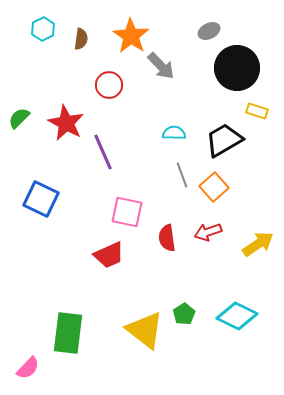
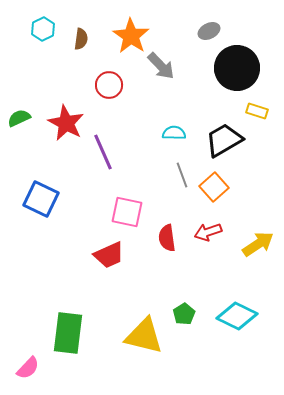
green semicircle: rotated 20 degrees clockwise
yellow triangle: moved 1 px left, 6 px down; rotated 24 degrees counterclockwise
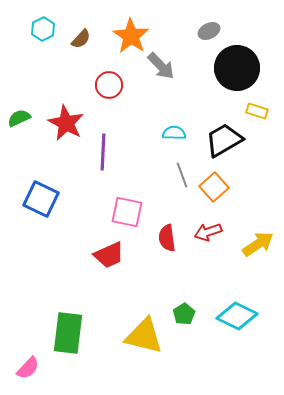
brown semicircle: rotated 35 degrees clockwise
purple line: rotated 27 degrees clockwise
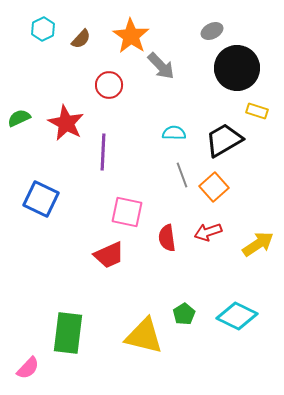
gray ellipse: moved 3 px right
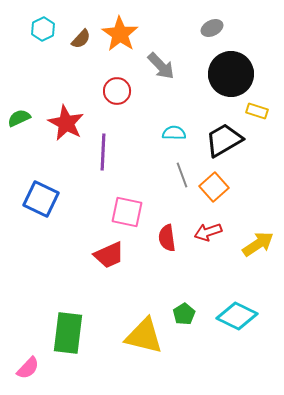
gray ellipse: moved 3 px up
orange star: moved 11 px left, 2 px up
black circle: moved 6 px left, 6 px down
red circle: moved 8 px right, 6 px down
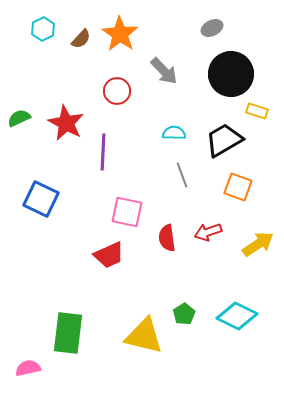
gray arrow: moved 3 px right, 5 px down
orange square: moved 24 px right; rotated 28 degrees counterclockwise
pink semicircle: rotated 145 degrees counterclockwise
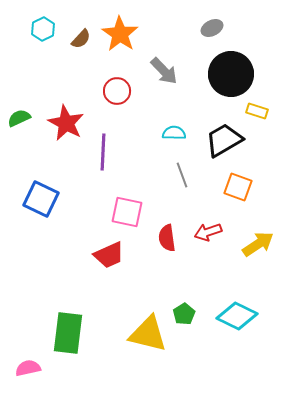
yellow triangle: moved 4 px right, 2 px up
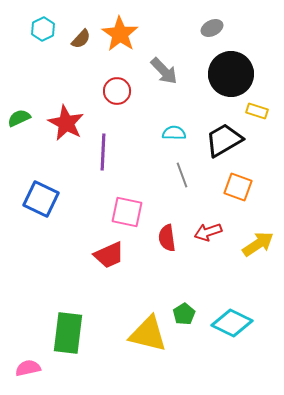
cyan diamond: moved 5 px left, 7 px down
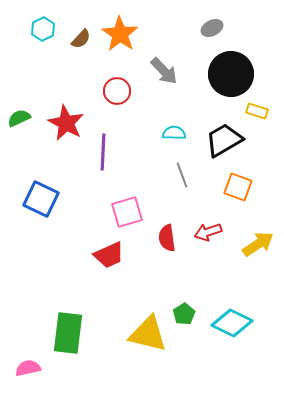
pink square: rotated 28 degrees counterclockwise
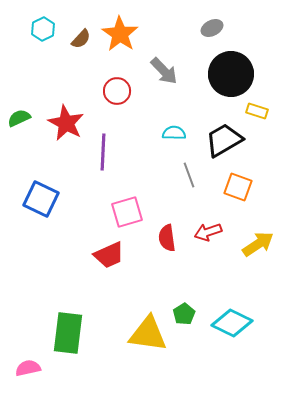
gray line: moved 7 px right
yellow triangle: rotated 6 degrees counterclockwise
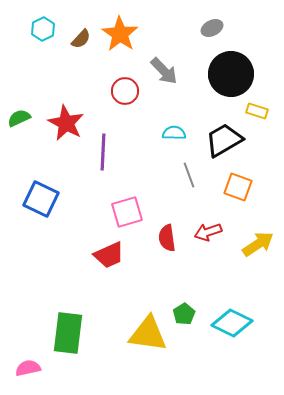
red circle: moved 8 px right
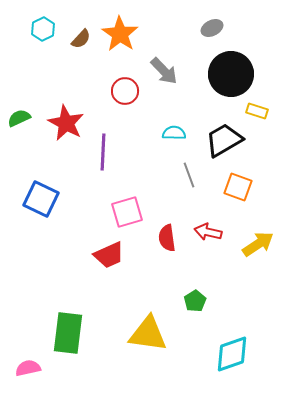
red arrow: rotated 32 degrees clockwise
green pentagon: moved 11 px right, 13 px up
cyan diamond: moved 31 px down; rotated 45 degrees counterclockwise
